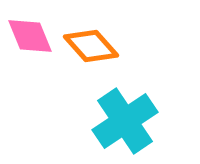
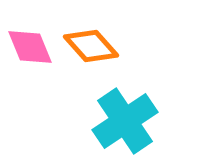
pink diamond: moved 11 px down
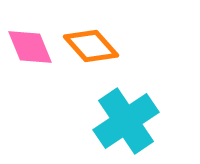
cyan cross: moved 1 px right
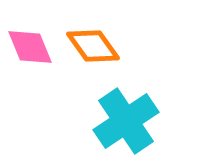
orange diamond: moved 2 px right; rotated 6 degrees clockwise
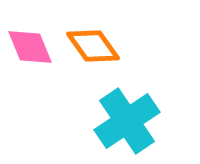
cyan cross: moved 1 px right
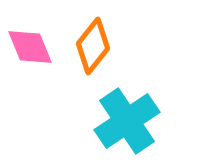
orange diamond: rotated 74 degrees clockwise
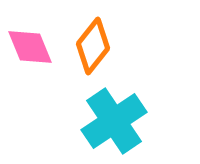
cyan cross: moved 13 px left
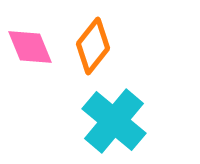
cyan cross: rotated 16 degrees counterclockwise
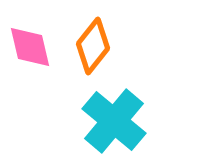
pink diamond: rotated 9 degrees clockwise
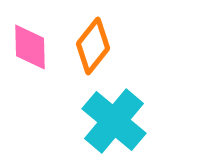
pink diamond: rotated 12 degrees clockwise
